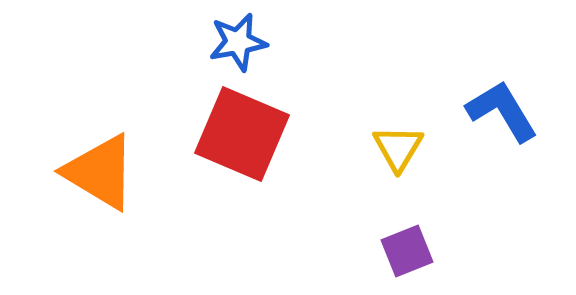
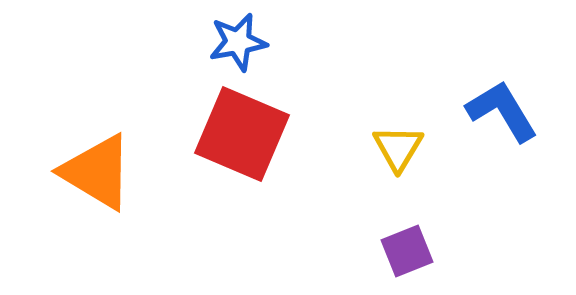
orange triangle: moved 3 px left
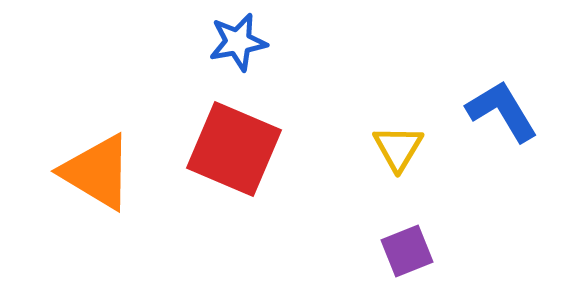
red square: moved 8 px left, 15 px down
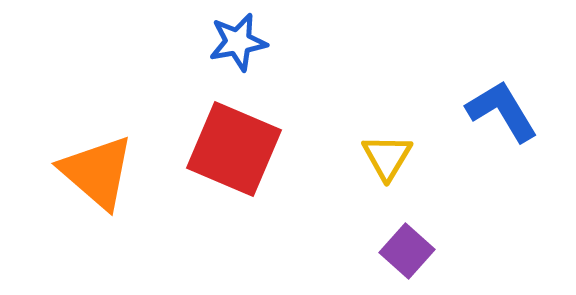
yellow triangle: moved 11 px left, 9 px down
orange triangle: rotated 10 degrees clockwise
purple square: rotated 26 degrees counterclockwise
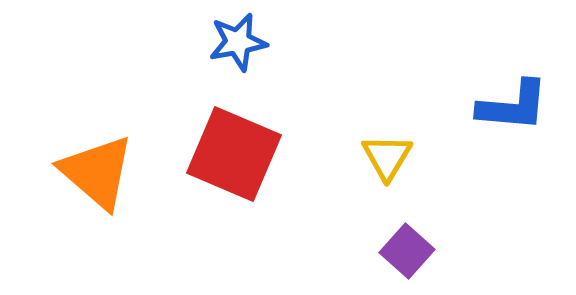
blue L-shape: moved 11 px right, 5 px up; rotated 126 degrees clockwise
red square: moved 5 px down
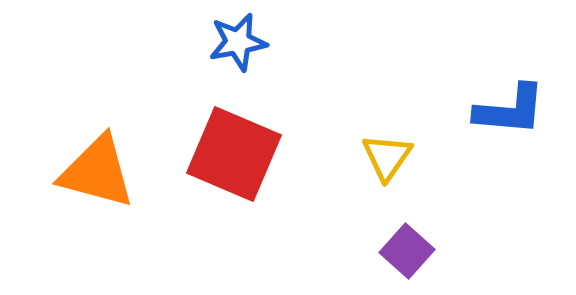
blue L-shape: moved 3 px left, 4 px down
yellow triangle: rotated 4 degrees clockwise
orange triangle: rotated 26 degrees counterclockwise
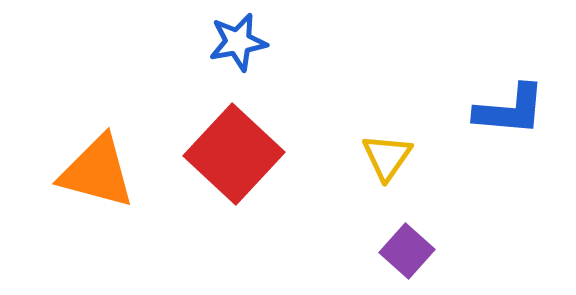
red square: rotated 20 degrees clockwise
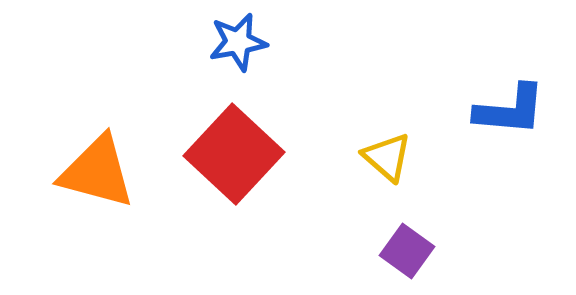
yellow triangle: rotated 24 degrees counterclockwise
purple square: rotated 6 degrees counterclockwise
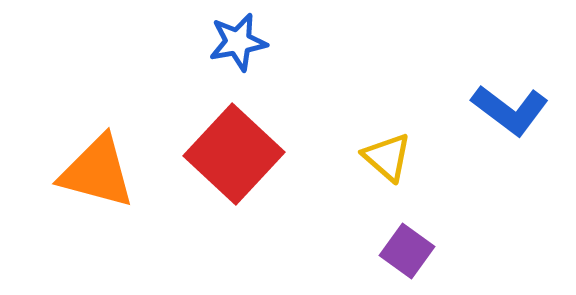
blue L-shape: rotated 32 degrees clockwise
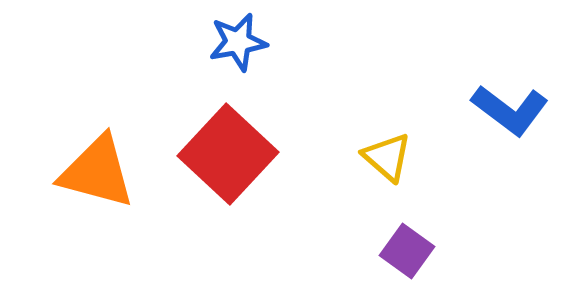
red square: moved 6 px left
